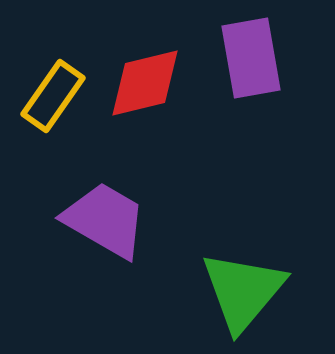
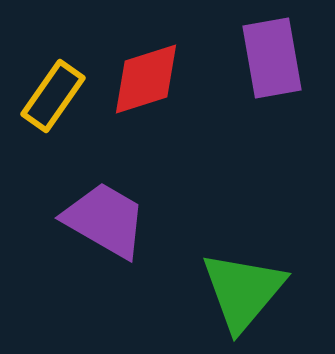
purple rectangle: moved 21 px right
red diamond: moved 1 px right, 4 px up; rotated 4 degrees counterclockwise
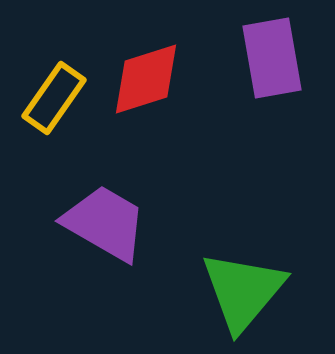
yellow rectangle: moved 1 px right, 2 px down
purple trapezoid: moved 3 px down
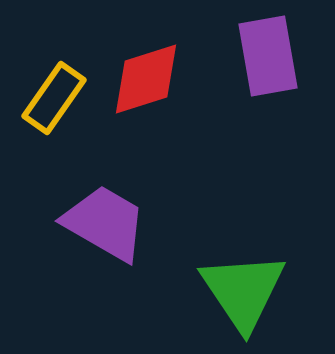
purple rectangle: moved 4 px left, 2 px up
green triangle: rotated 14 degrees counterclockwise
